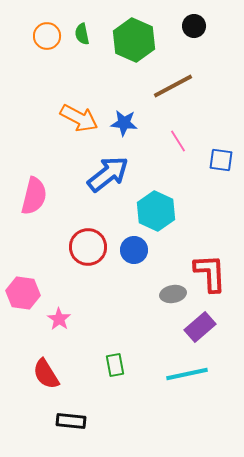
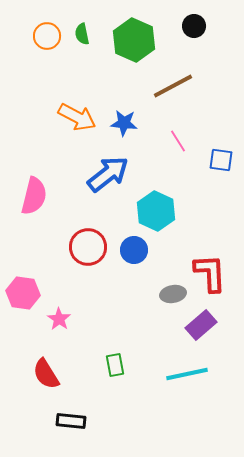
orange arrow: moved 2 px left, 1 px up
purple rectangle: moved 1 px right, 2 px up
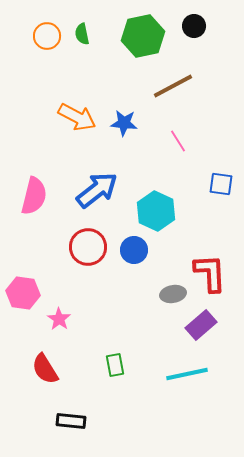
green hexagon: moved 9 px right, 4 px up; rotated 24 degrees clockwise
blue square: moved 24 px down
blue arrow: moved 11 px left, 16 px down
red semicircle: moved 1 px left, 5 px up
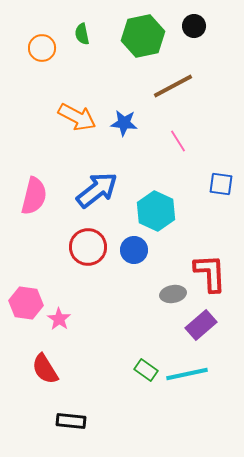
orange circle: moved 5 px left, 12 px down
pink hexagon: moved 3 px right, 10 px down
green rectangle: moved 31 px right, 5 px down; rotated 45 degrees counterclockwise
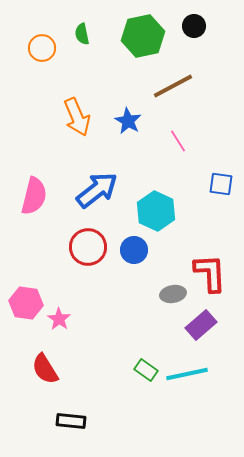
orange arrow: rotated 39 degrees clockwise
blue star: moved 4 px right, 2 px up; rotated 24 degrees clockwise
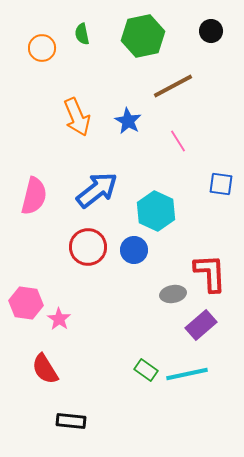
black circle: moved 17 px right, 5 px down
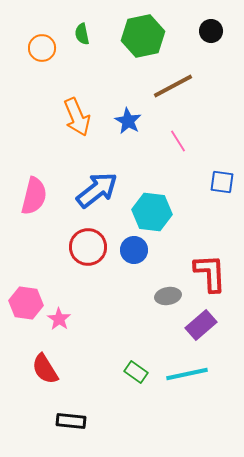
blue square: moved 1 px right, 2 px up
cyan hexagon: moved 4 px left, 1 px down; rotated 18 degrees counterclockwise
gray ellipse: moved 5 px left, 2 px down
green rectangle: moved 10 px left, 2 px down
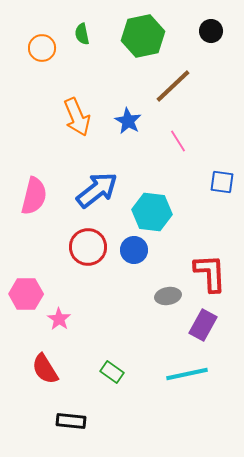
brown line: rotated 15 degrees counterclockwise
pink hexagon: moved 9 px up; rotated 8 degrees counterclockwise
purple rectangle: moved 2 px right; rotated 20 degrees counterclockwise
green rectangle: moved 24 px left
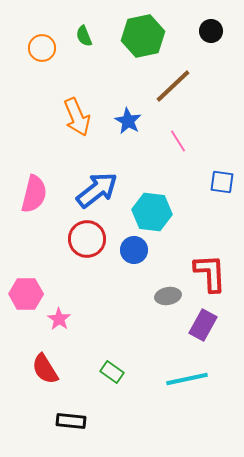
green semicircle: moved 2 px right, 2 px down; rotated 10 degrees counterclockwise
pink semicircle: moved 2 px up
red circle: moved 1 px left, 8 px up
cyan line: moved 5 px down
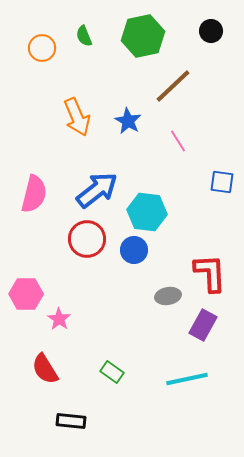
cyan hexagon: moved 5 px left
